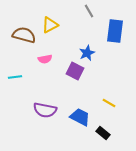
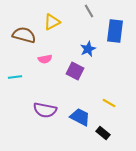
yellow triangle: moved 2 px right, 3 px up
blue star: moved 1 px right, 4 px up
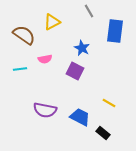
brown semicircle: rotated 20 degrees clockwise
blue star: moved 6 px left, 1 px up; rotated 21 degrees counterclockwise
cyan line: moved 5 px right, 8 px up
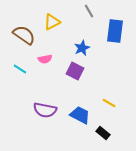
blue star: rotated 21 degrees clockwise
cyan line: rotated 40 degrees clockwise
blue trapezoid: moved 2 px up
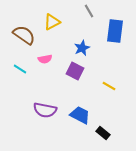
yellow line: moved 17 px up
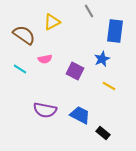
blue star: moved 20 px right, 11 px down
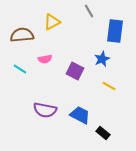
brown semicircle: moved 2 px left; rotated 40 degrees counterclockwise
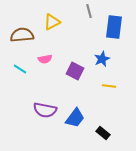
gray line: rotated 16 degrees clockwise
blue rectangle: moved 1 px left, 4 px up
yellow line: rotated 24 degrees counterclockwise
blue trapezoid: moved 5 px left, 3 px down; rotated 100 degrees clockwise
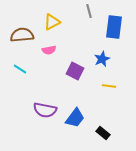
pink semicircle: moved 4 px right, 9 px up
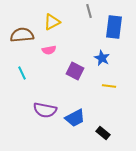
blue star: moved 1 px up; rotated 21 degrees counterclockwise
cyan line: moved 2 px right, 4 px down; rotated 32 degrees clockwise
blue trapezoid: rotated 25 degrees clockwise
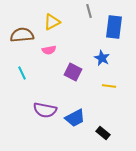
purple square: moved 2 px left, 1 px down
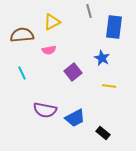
purple square: rotated 24 degrees clockwise
